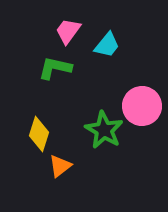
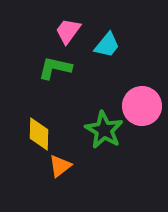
yellow diamond: rotated 16 degrees counterclockwise
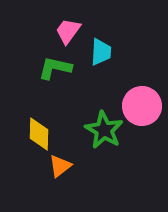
cyan trapezoid: moved 6 px left, 7 px down; rotated 36 degrees counterclockwise
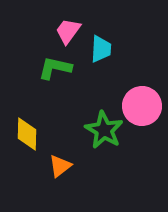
cyan trapezoid: moved 3 px up
yellow diamond: moved 12 px left
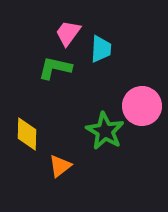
pink trapezoid: moved 2 px down
green star: moved 1 px right, 1 px down
